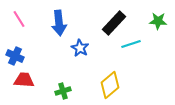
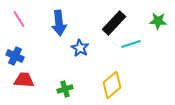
yellow diamond: moved 2 px right
green cross: moved 2 px right, 2 px up
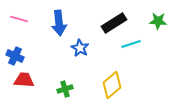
pink line: rotated 42 degrees counterclockwise
black rectangle: rotated 15 degrees clockwise
